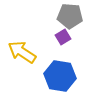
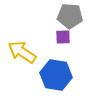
purple square: rotated 28 degrees clockwise
blue hexagon: moved 4 px left, 1 px up
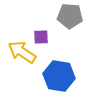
purple square: moved 22 px left
blue hexagon: moved 3 px right, 1 px down
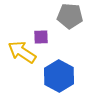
blue hexagon: rotated 20 degrees clockwise
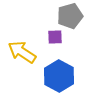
gray pentagon: rotated 20 degrees counterclockwise
purple square: moved 14 px right
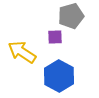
gray pentagon: moved 1 px right
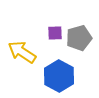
gray pentagon: moved 8 px right, 22 px down
purple square: moved 4 px up
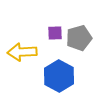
yellow arrow: rotated 36 degrees counterclockwise
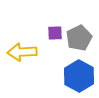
gray pentagon: rotated 10 degrees counterclockwise
blue hexagon: moved 20 px right
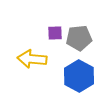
gray pentagon: rotated 20 degrees clockwise
yellow arrow: moved 10 px right, 7 px down; rotated 8 degrees clockwise
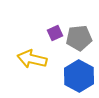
purple square: rotated 21 degrees counterclockwise
yellow arrow: rotated 8 degrees clockwise
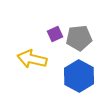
purple square: moved 1 px down
